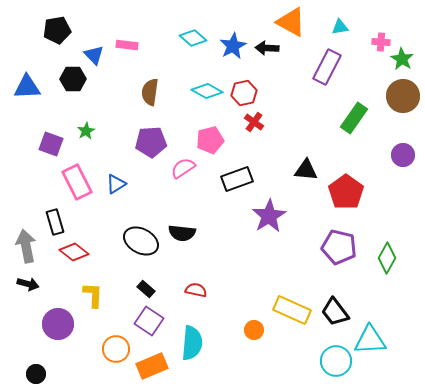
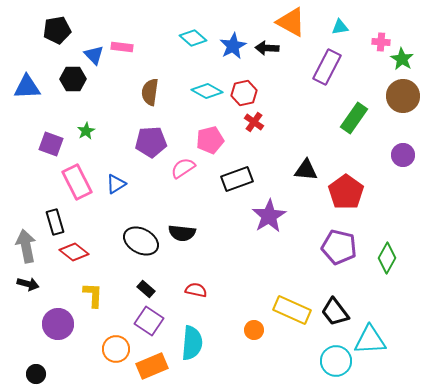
pink rectangle at (127, 45): moved 5 px left, 2 px down
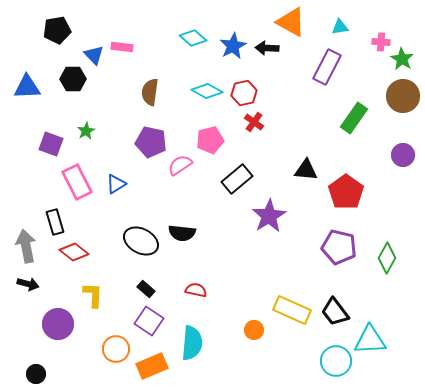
purple pentagon at (151, 142): rotated 16 degrees clockwise
pink semicircle at (183, 168): moved 3 px left, 3 px up
black rectangle at (237, 179): rotated 20 degrees counterclockwise
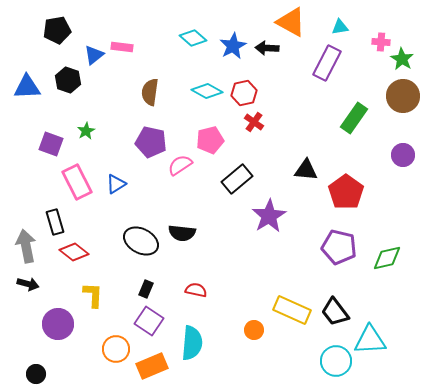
blue triangle at (94, 55): rotated 35 degrees clockwise
purple rectangle at (327, 67): moved 4 px up
black hexagon at (73, 79): moved 5 px left, 1 px down; rotated 20 degrees clockwise
green diamond at (387, 258): rotated 48 degrees clockwise
black rectangle at (146, 289): rotated 72 degrees clockwise
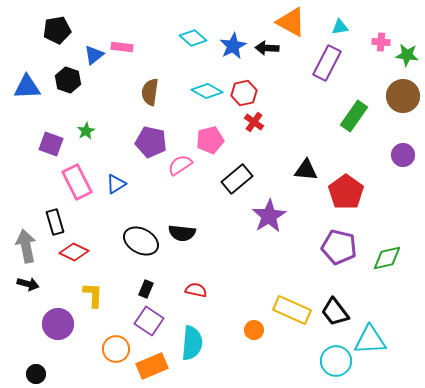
green star at (402, 59): moved 5 px right, 4 px up; rotated 25 degrees counterclockwise
green rectangle at (354, 118): moved 2 px up
red diamond at (74, 252): rotated 12 degrees counterclockwise
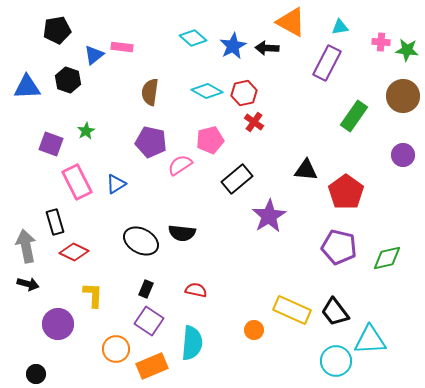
green star at (407, 55): moved 5 px up
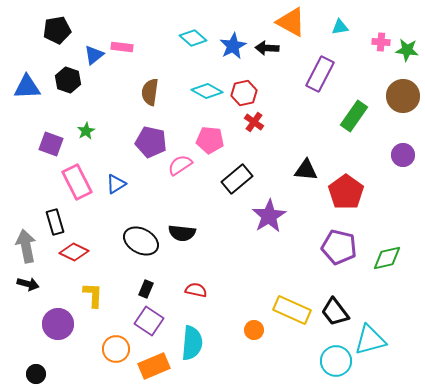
purple rectangle at (327, 63): moved 7 px left, 11 px down
pink pentagon at (210, 140): rotated 20 degrees clockwise
cyan triangle at (370, 340): rotated 12 degrees counterclockwise
orange rectangle at (152, 366): moved 2 px right
